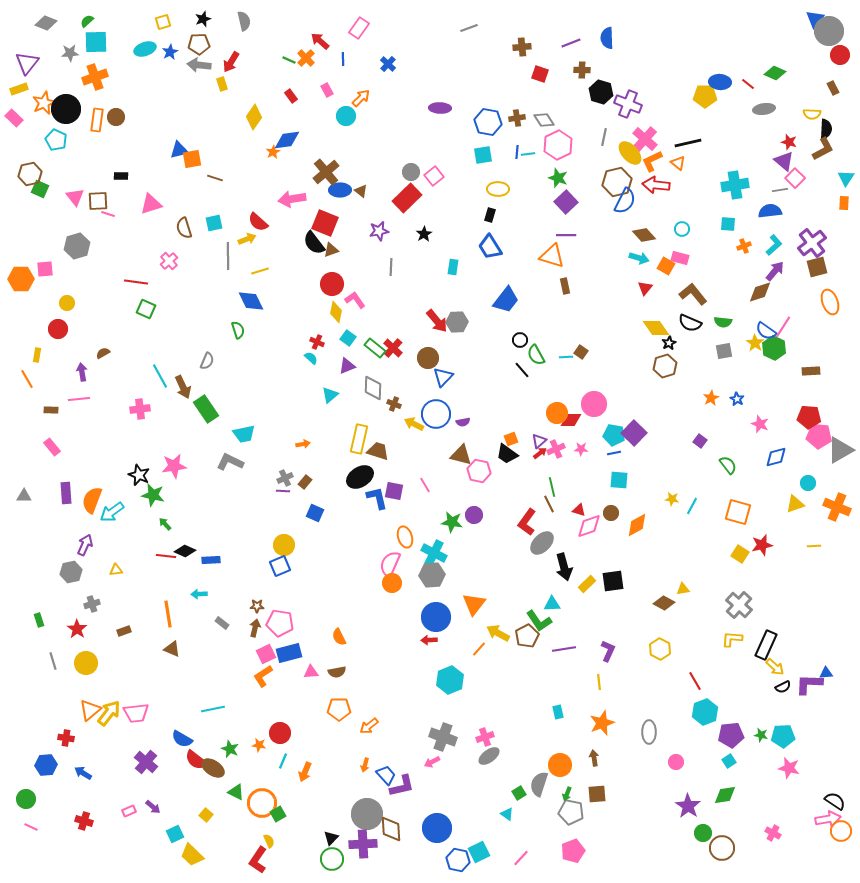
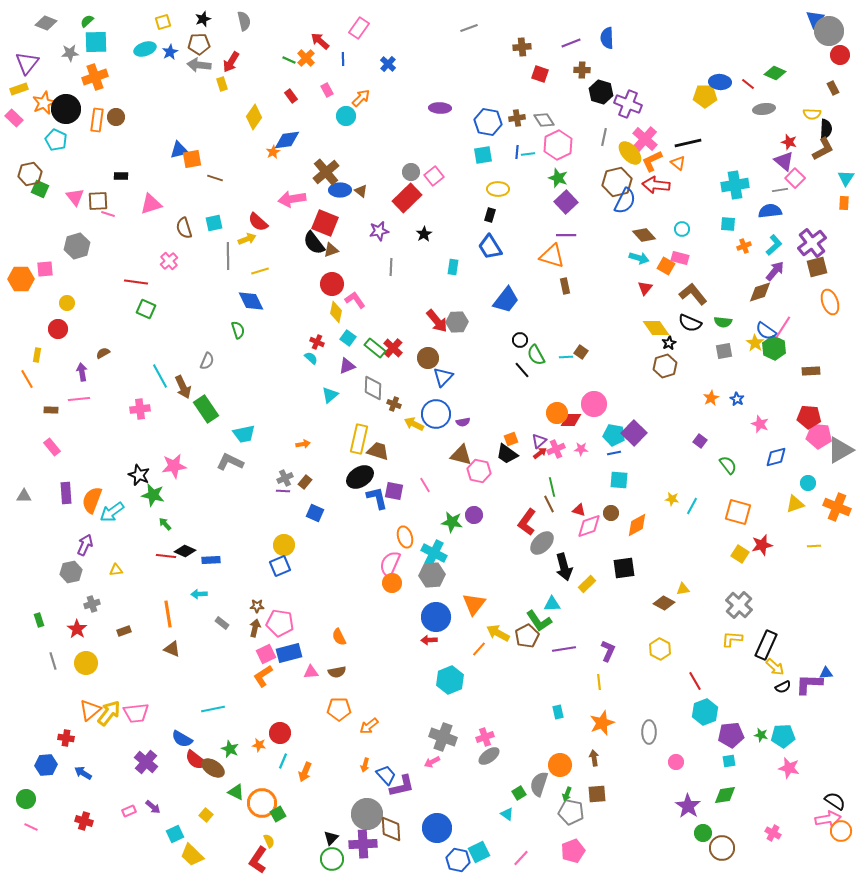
black square at (613, 581): moved 11 px right, 13 px up
cyan square at (729, 761): rotated 24 degrees clockwise
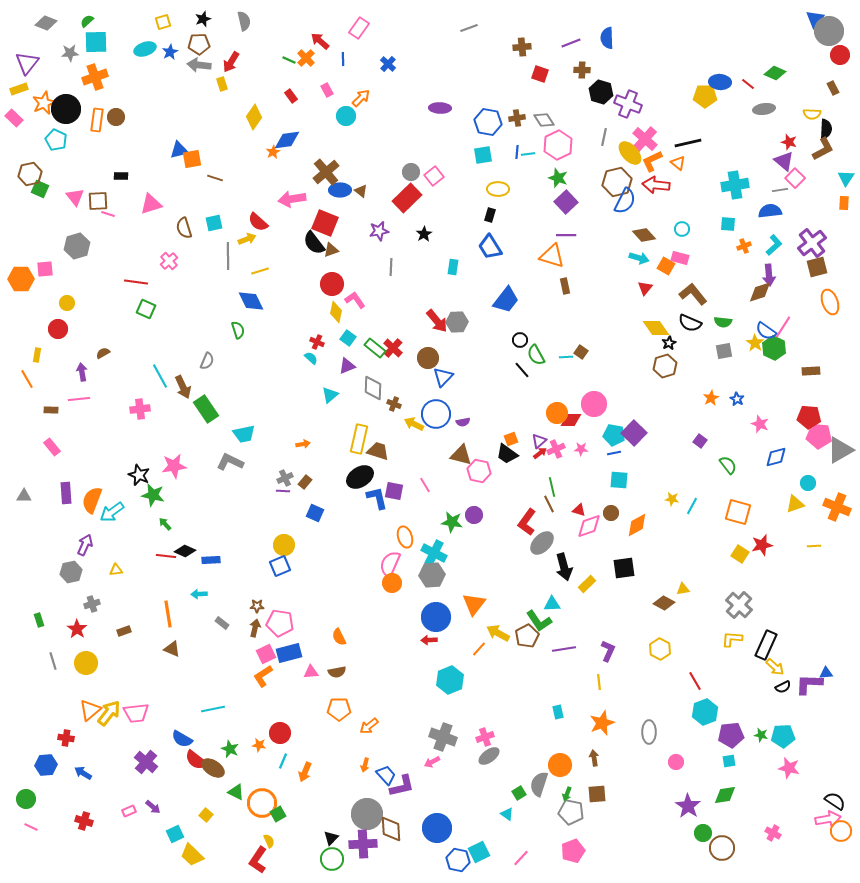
purple arrow at (775, 271): moved 6 px left, 4 px down; rotated 135 degrees clockwise
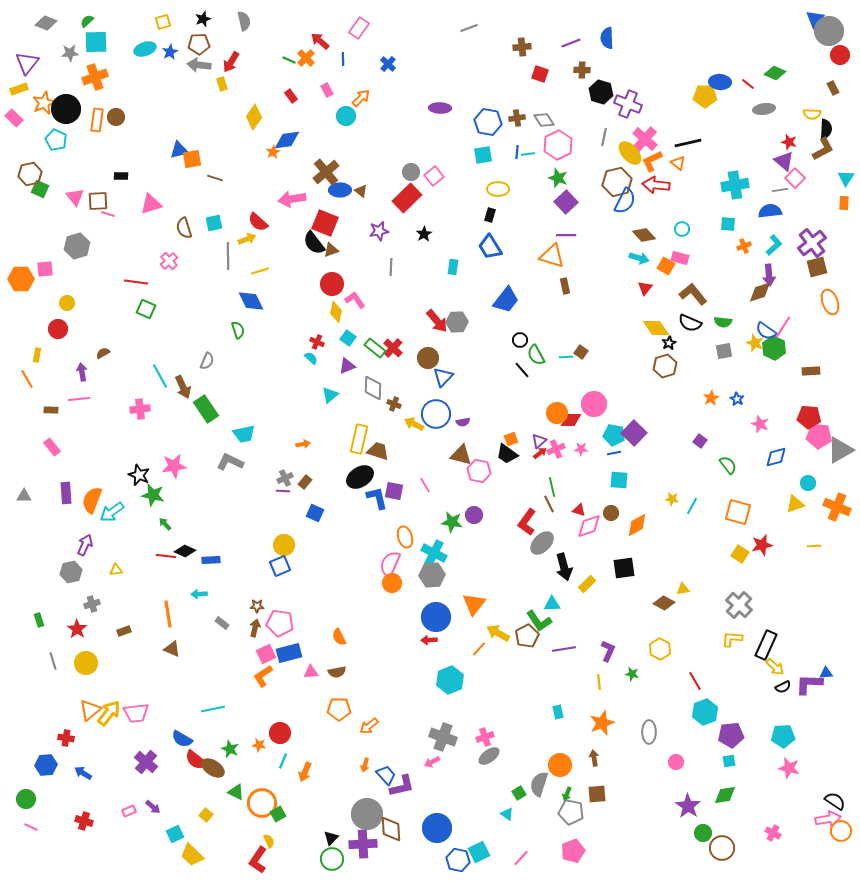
yellow star at (755, 343): rotated 12 degrees counterclockwise
green star at (761, 735): moved 129 px left, 61 px up
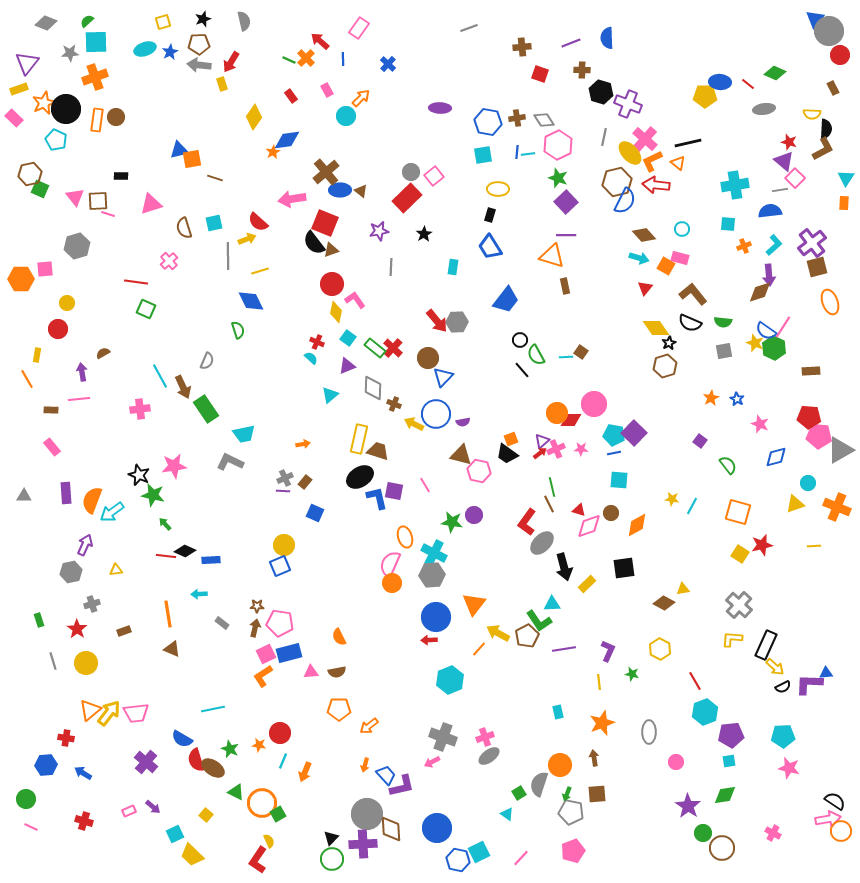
purple triangle at (539, 441): moved 3 px right
red semicircle at (196, 760): rotated 35 degrees clockwise
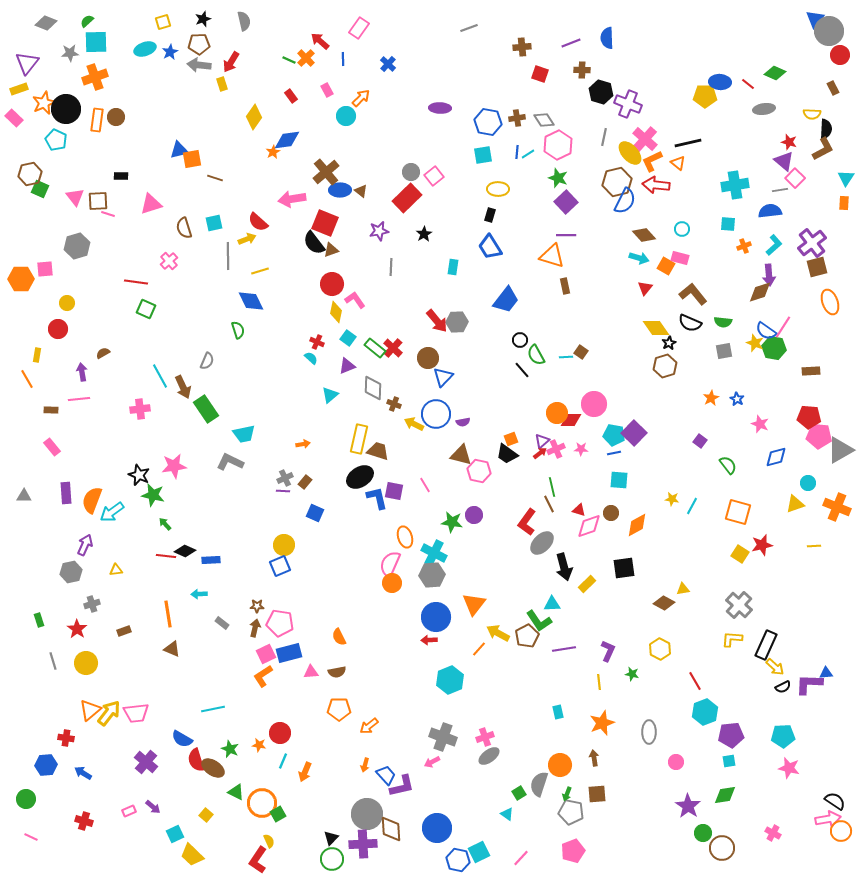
cyan line at (528, 154): rotated 24 degrees counterclockwise
green hexagon at (774, 348): rotated 15 degrees counterclockwise
pink line at (31, 827): moved 10 px down
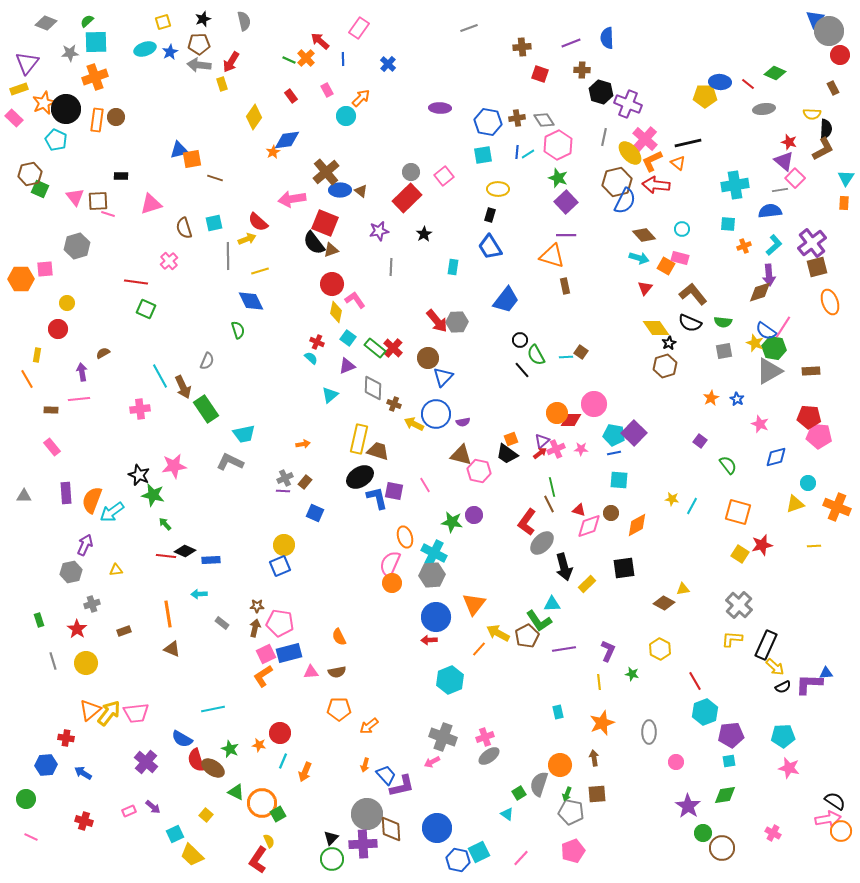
pink square at (434, 176): moved 10 px right
gray triangle at (840, 450): moved 71 px left, 79 px up
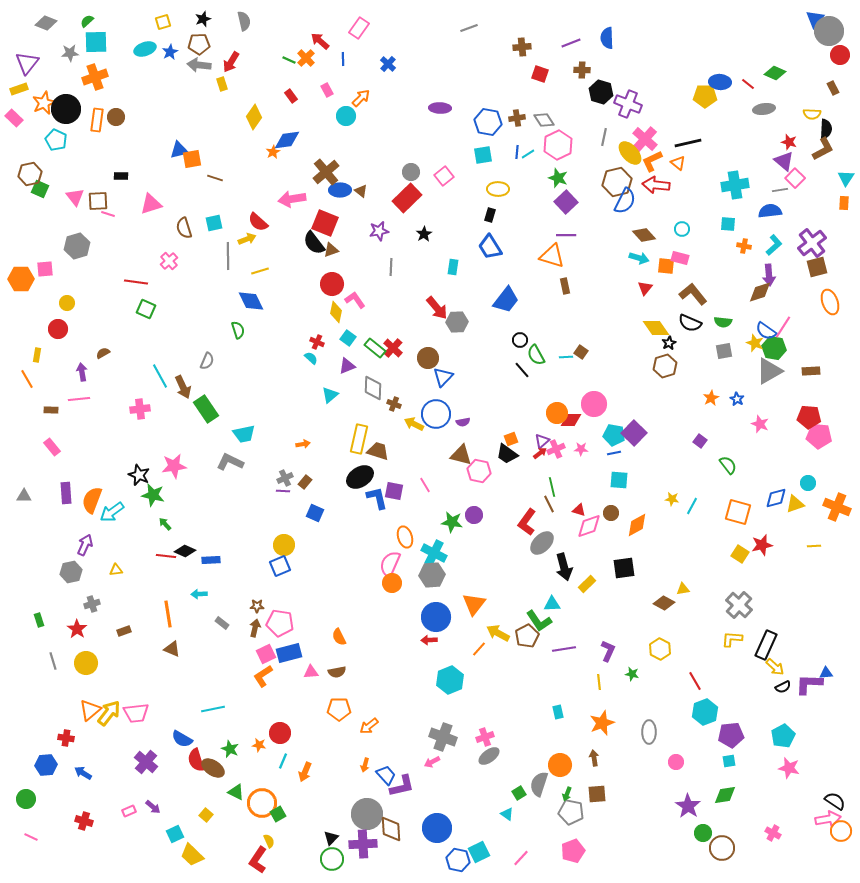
orange cross at (744, 246): rotated 32 degrees clockwise
orange square at (666, 266): rotated 24 degrees counterclockwise
red arrow at (437, 321): moved 13 px up
blue diamond at (776, 457): moved 41 px down
cyan pentagon at (783, 736): rotated 25 degrees counterclockwise
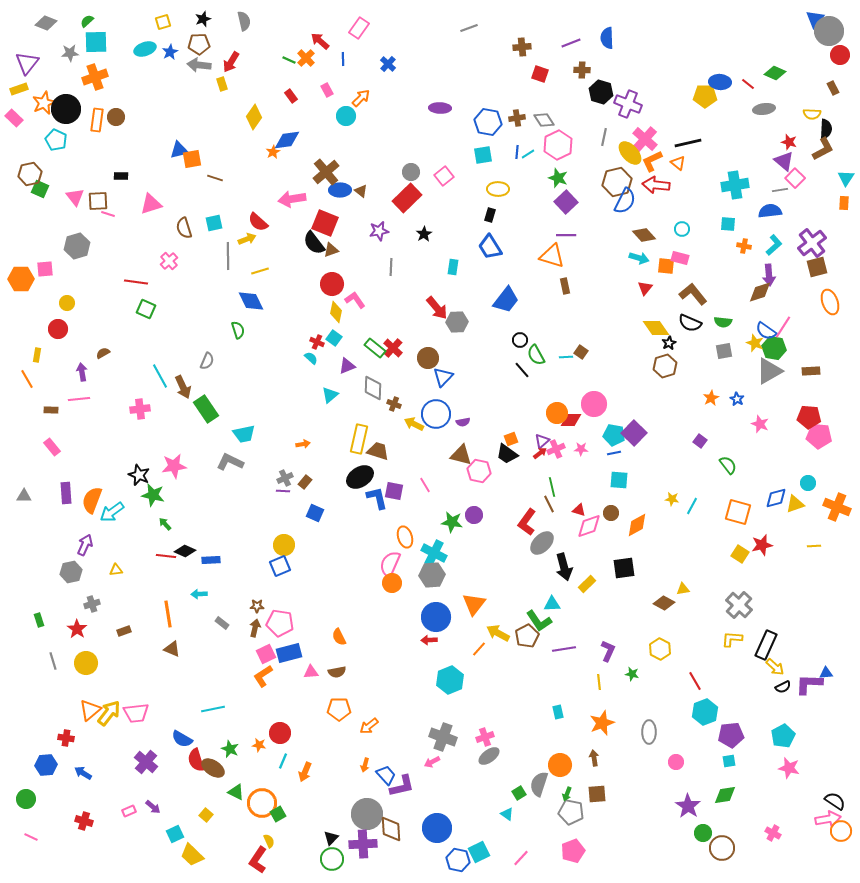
cyan square at (348, 338): moved 14 px left
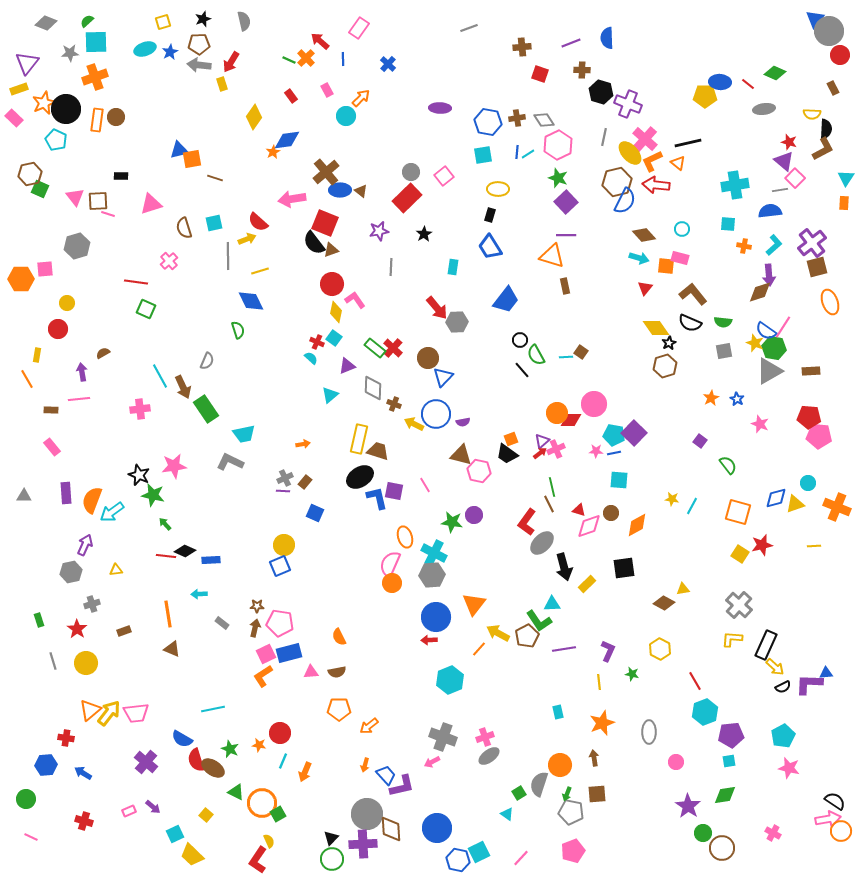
pink star at (581, 449): moved 15 px right, 2 px down
